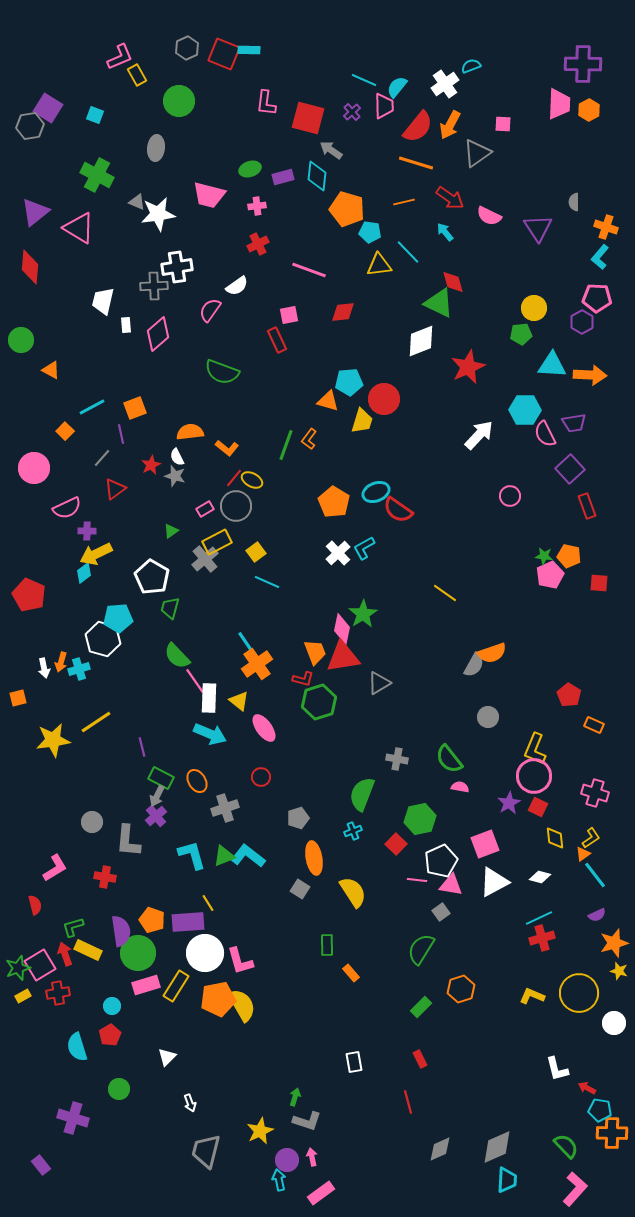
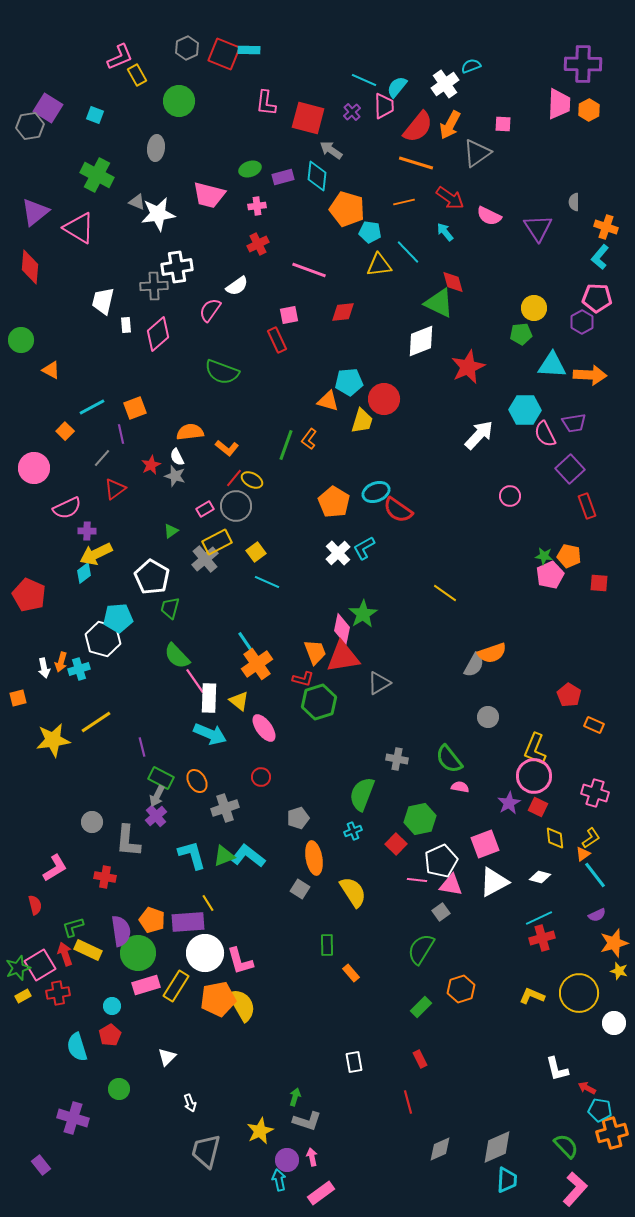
orange cross at (612, 1133): rotated 16 degrees counterclockwise
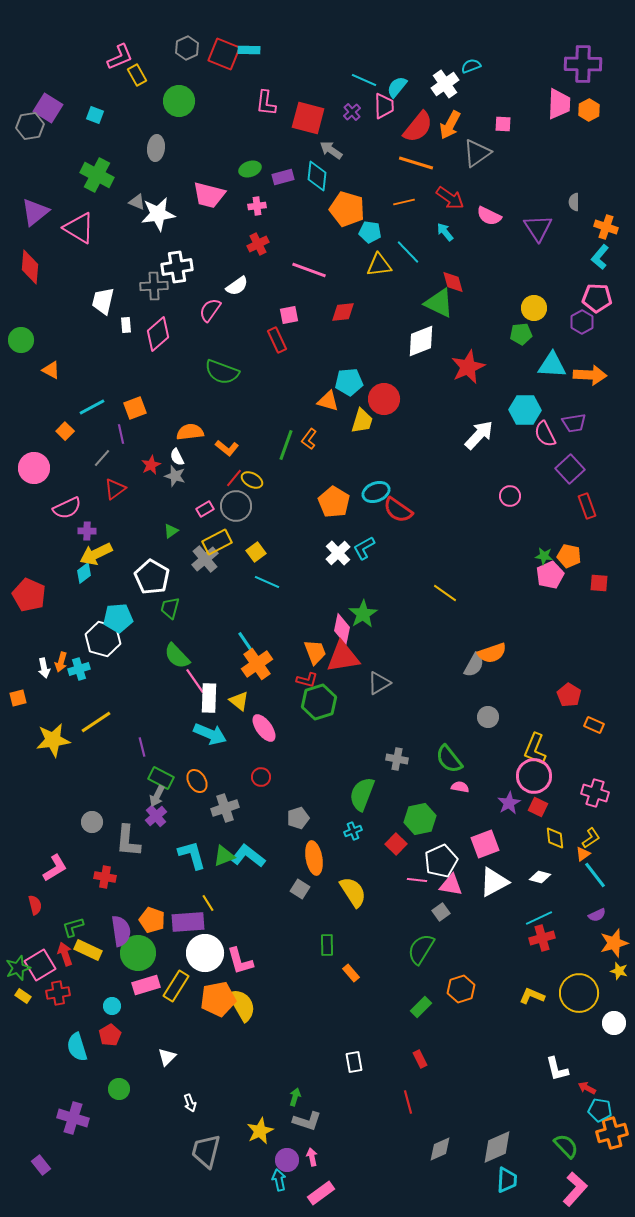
red L-shape at (303, 679): moved 4 px right, 1 px down
yellow rectangle at (23, 996): rotated 63 degrees clockwise
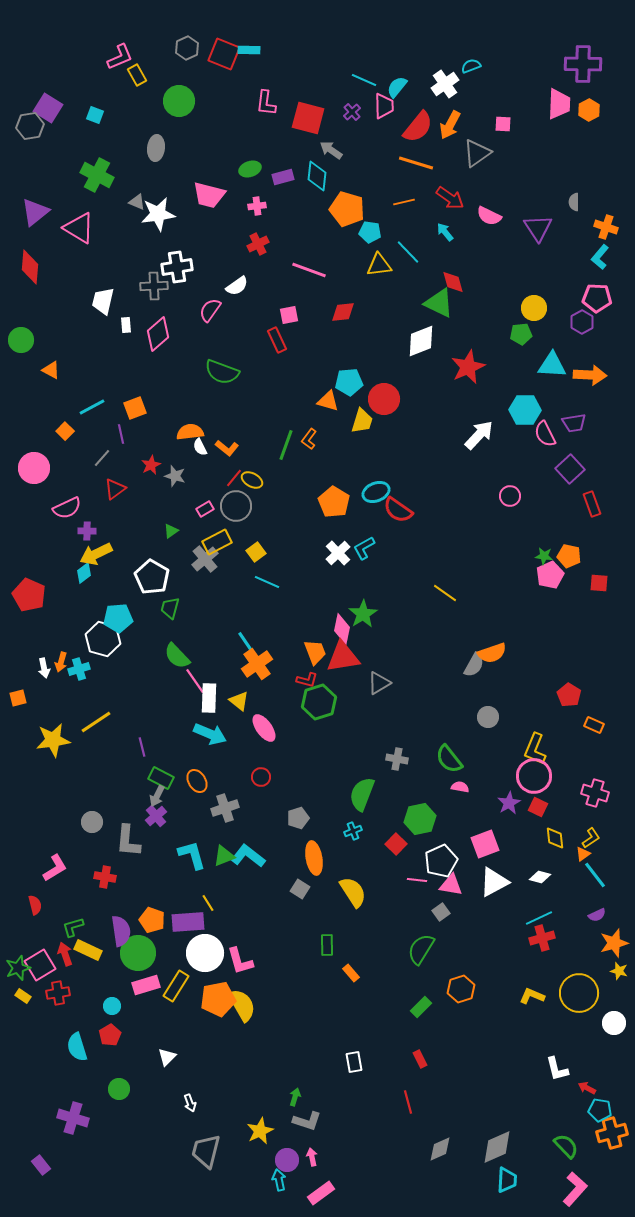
white semicircle at (177, 457): moved 23 px right, 10 px up
red rectangle at (587, 506): moved 5 px right, 2 px up
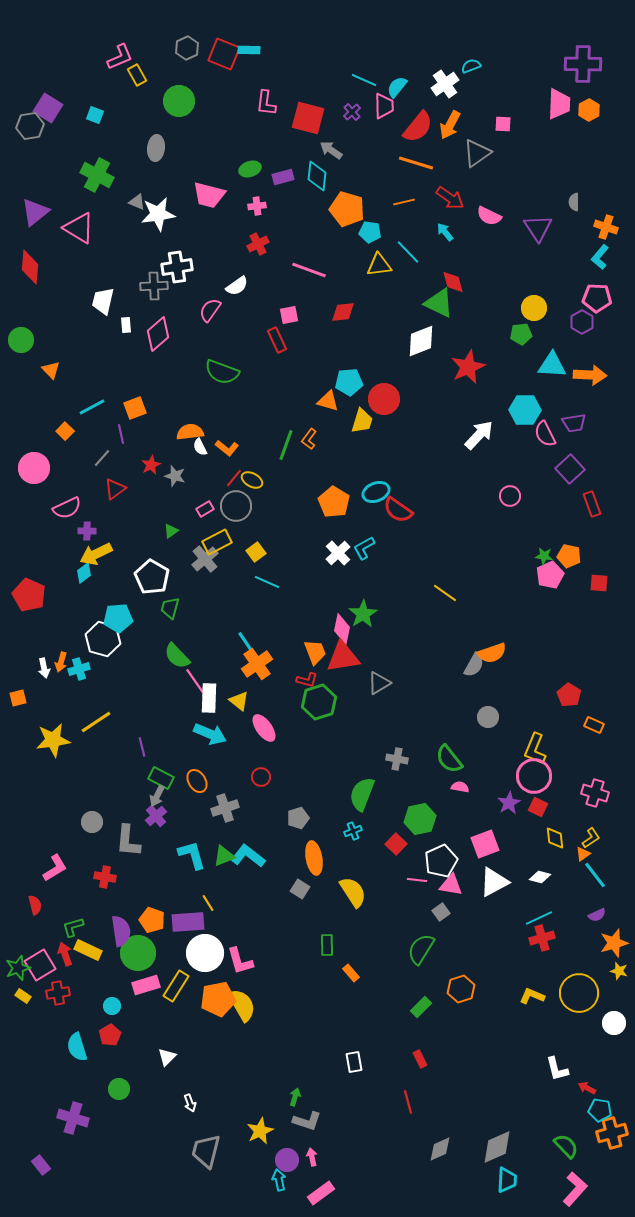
orange triangle at (51, 370): rotated 18 degrees clockwise
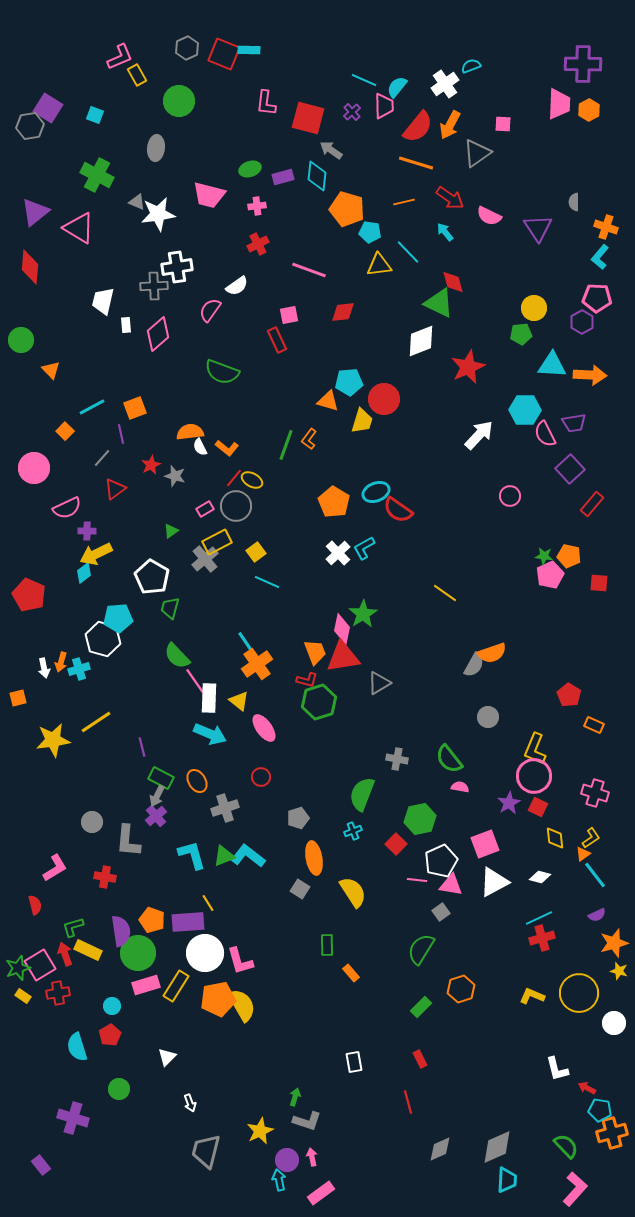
red rectangle at (592, 504): rotated 60 degrees clockwise
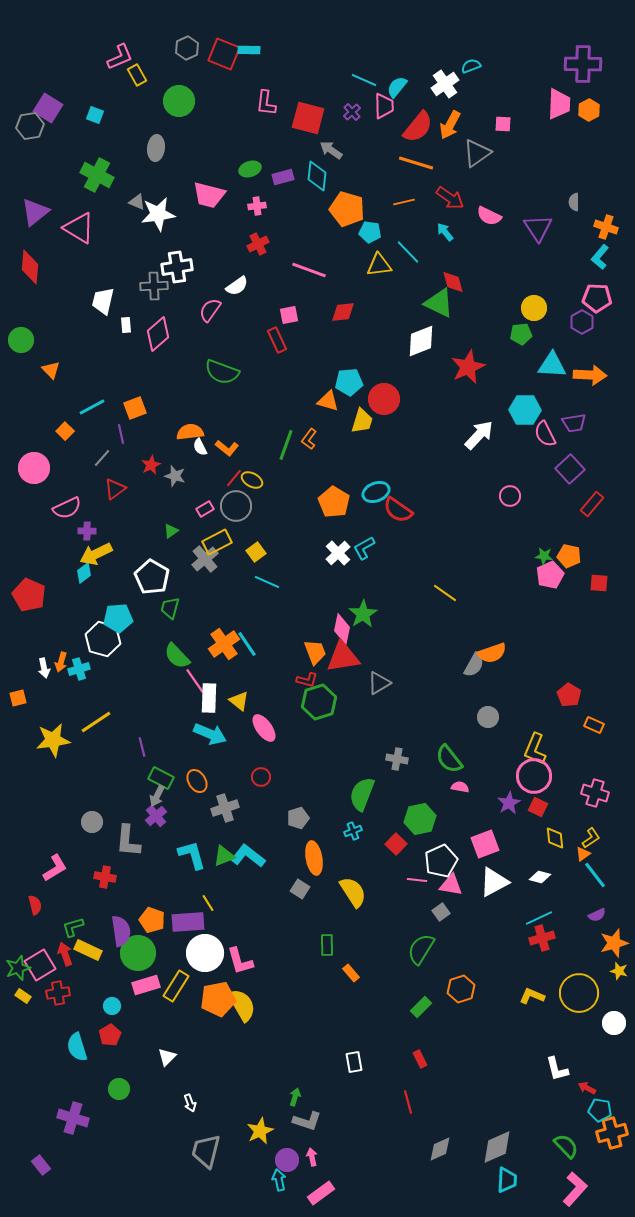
orange cross at (257, 664): moved 33 px left, 20 px up
